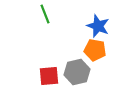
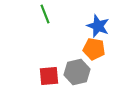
orange pentagon: moved 1 px left, 1 px up
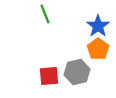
blue star: rotated 15 degrees clockwise
orange pentagon: moved 4 px right; rotated 25 degrees clockwise
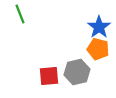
green line: moved 25 px left
blue star: moved 1 px right, 1 px down
orange pentagon: rotated 20 degrees counterclockwise
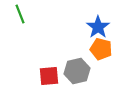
blue star: moved 1 px left
orange pentagon: moved 3 px right
gray hexagon: moved 1 px up
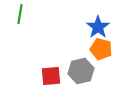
green line: rotated 30 degrees clockwise
gray hexagon: moved 4 px right
red square: moved 2 px right
